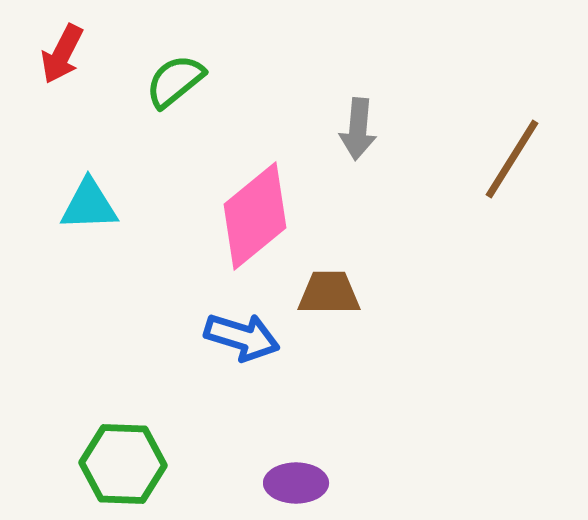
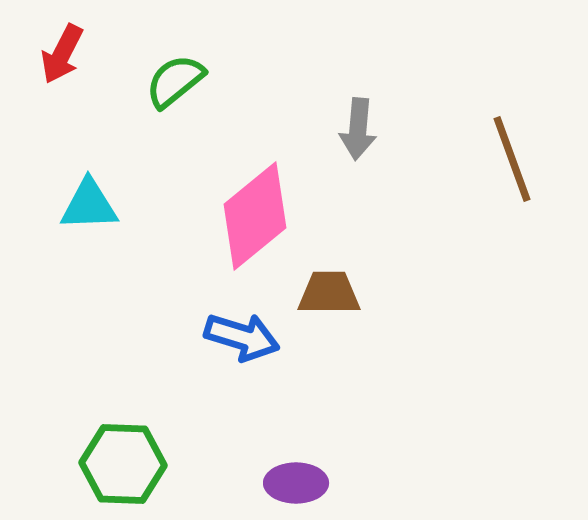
brown line: rotated 52 degrees counterclockwise
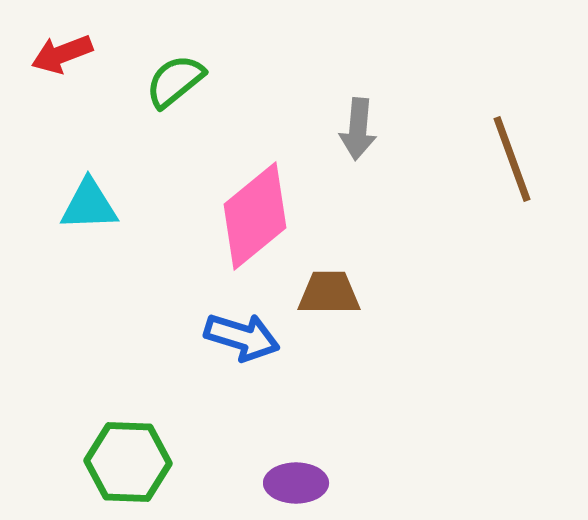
red arrow: rotated 42 degrees clockwise
green hexagon: moved 5 px right, 2 px up
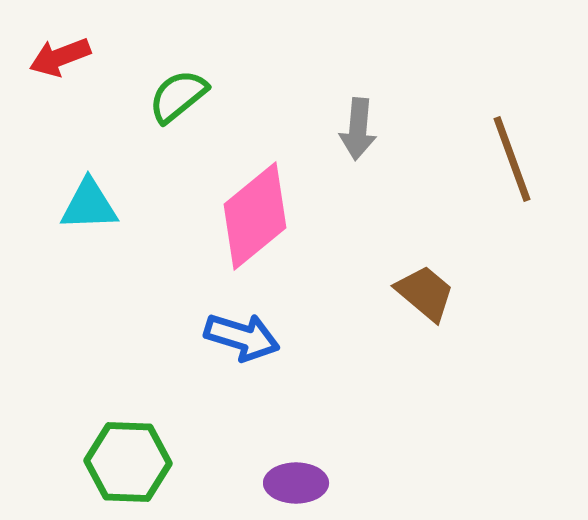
red arrow: moved 2 px left, 3 px down
green semicircle: moved 3 px right, 15 px down
brown trapezoid: moved 96 px right; rotated 40 degrees clockwise
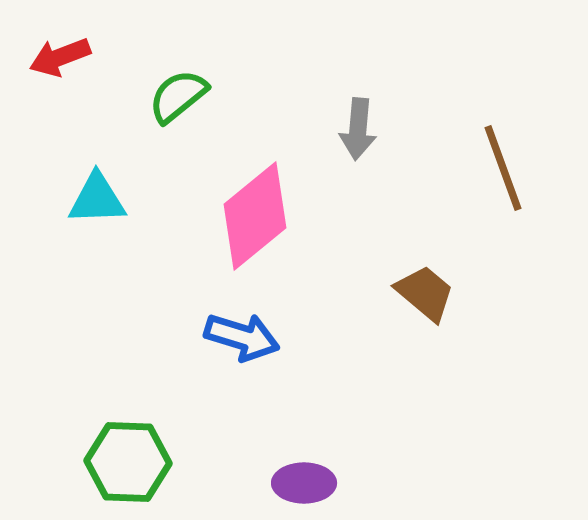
brown line: moved 9 px left, 9 px down
cyan triangle: moved 8 px right, 6 px up
purple ellipse: moved 8 px right
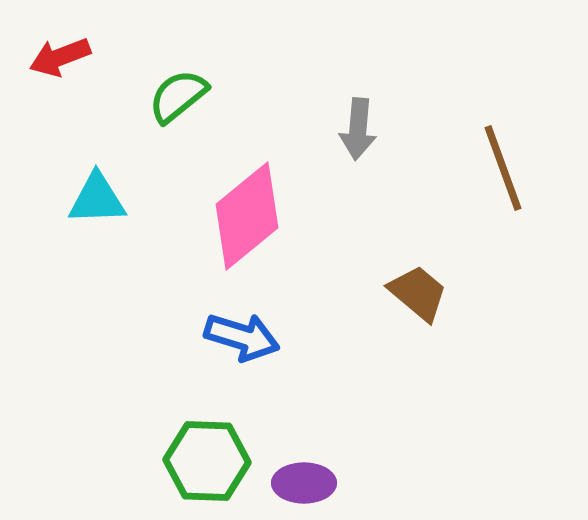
pink diamond: moved 8 px left
brown trapezoid: moved 7 px left
green hexagon: moved 79 px right, 1 px up
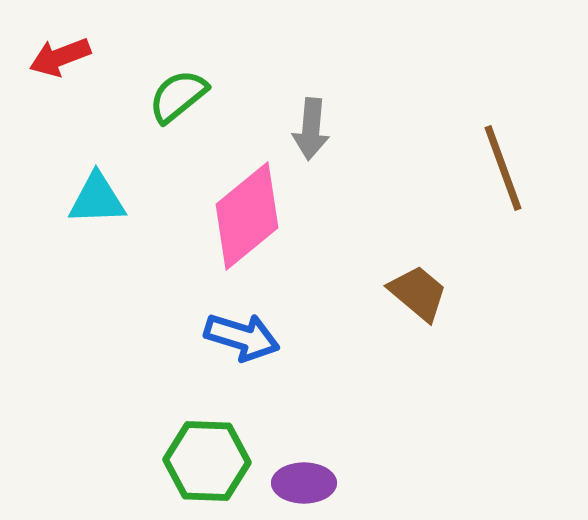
gray arrow: moved 47 px left
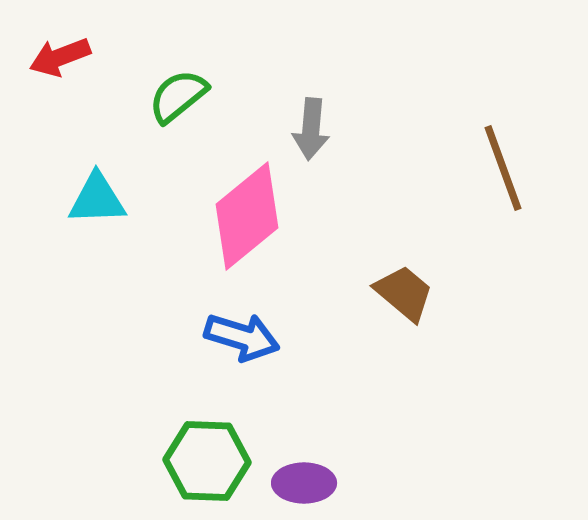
brown trapezoid: moved 14 px left
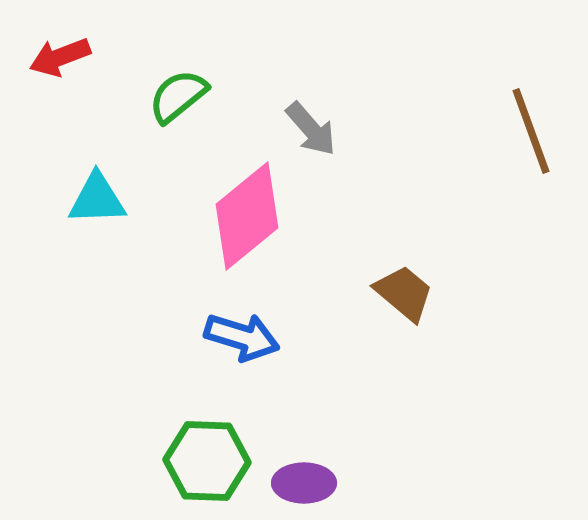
gray arrow: rotated 46 degrees counterclockwise
brown line: moved 28 px right, 37 px up
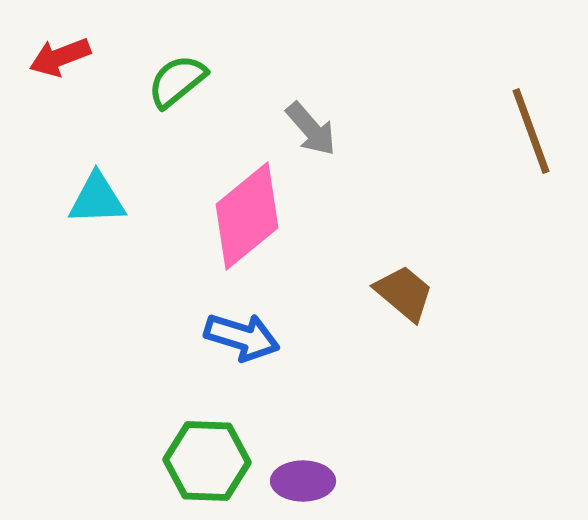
green semicircle: moved 1 px left, 15 px up
purple ellipse: moved 1 px left, 2 px up
